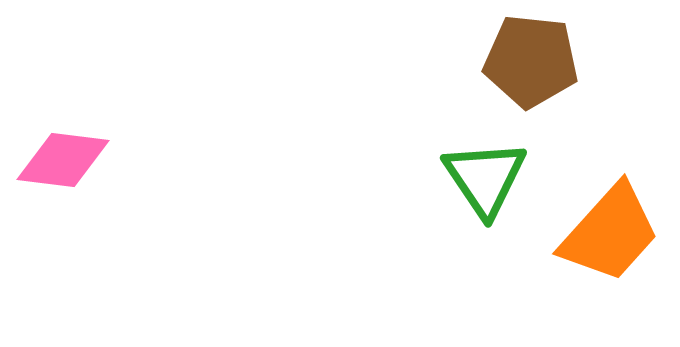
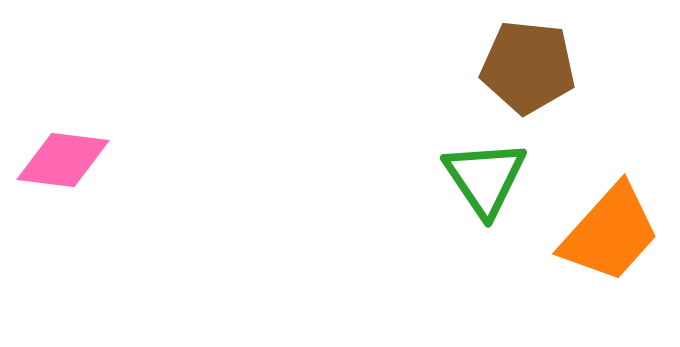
brown pentagon: moved 3 px left, 6 px down
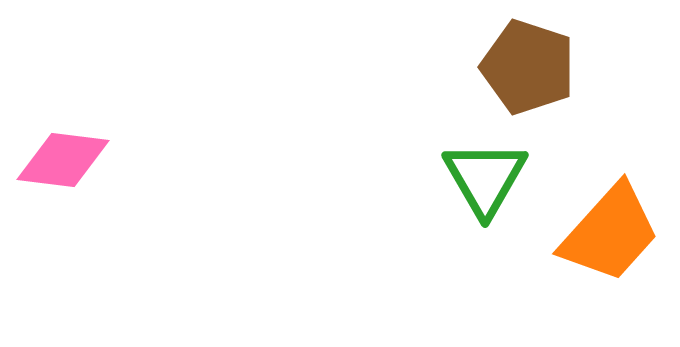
brown pentagon: rotated 12 degrees clockwise
green triangle: rotated 4 degrees clockwise
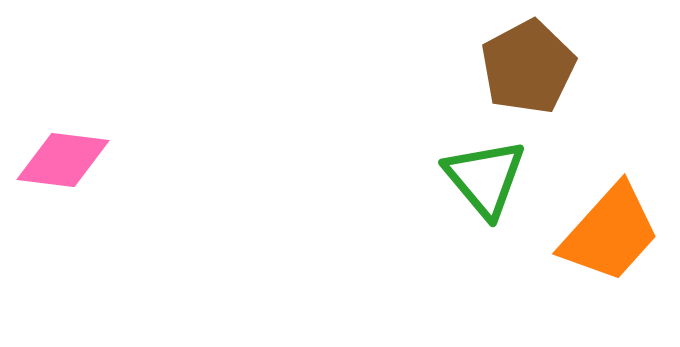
brown pentagon: rotated 26 degrees clockwise
green triangle: rotated 10 degrees counterclockwise
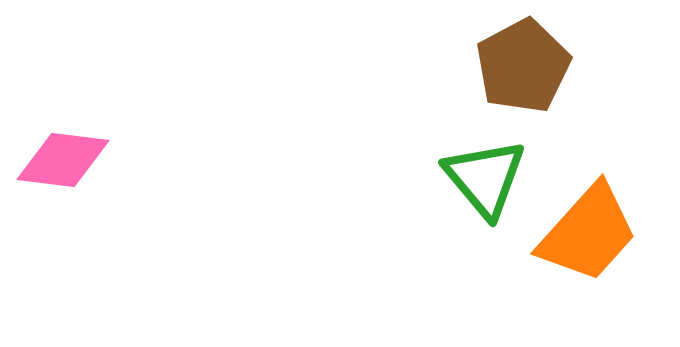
brown pentagon: moved 5 px left, 1 px up
orange trapezoid: moved 22 px left
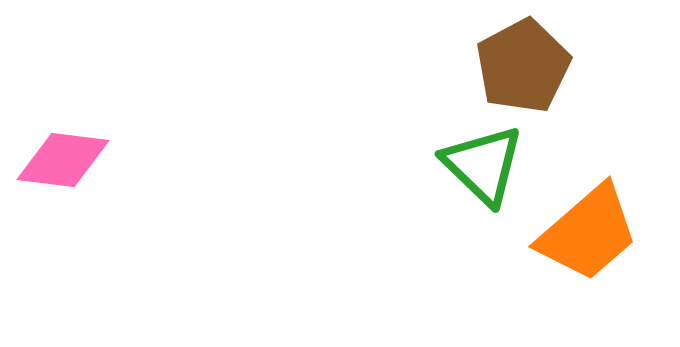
green triangle: moved 2 px left, 13 px up; rotated 6 degrees counterclockwise
orange trapezoid: rotated 7 degrees clockwise
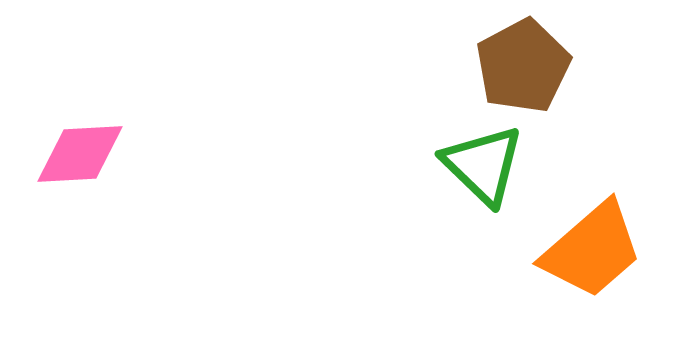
pink diamond: moved 17 px right, 6 px up; rotated 10 degrees counterclockwise
orange trapezoid: moved 4 px right, 17 px down
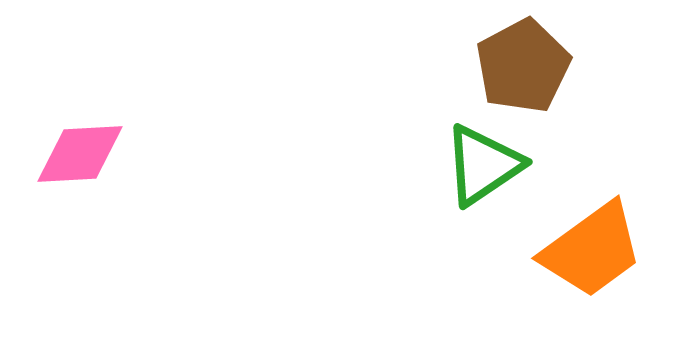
green triangle: rotated 42 degrees clockwise
orange trapezoid: rotated 5 degrees clockwise
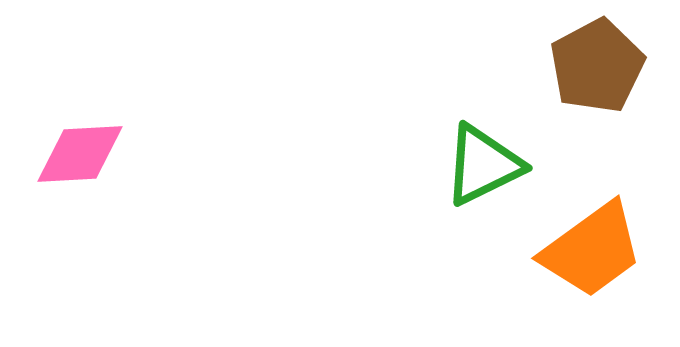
brown pentagon: moved 74 px right
green triangle: rotated 8 degrees clockwise
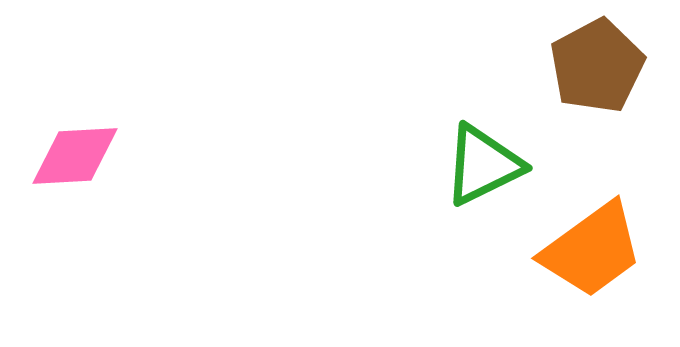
pink diamond: moved 5 px left, 2 px down
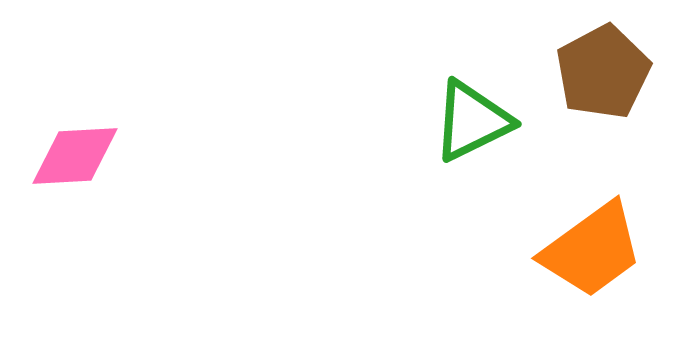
brown pentagon: moved 6 px right, 6 px down
green triangle: moved 11 px left, 44 px up
